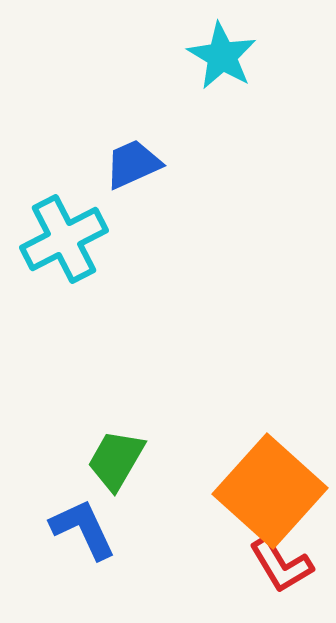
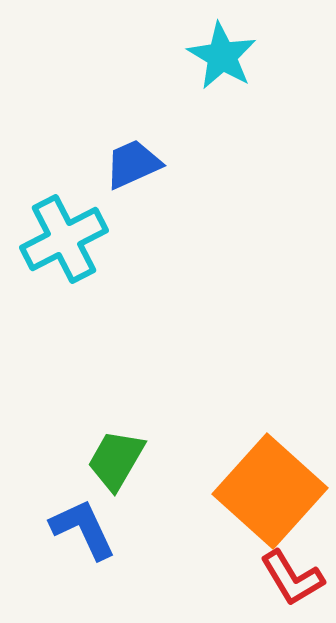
red L-shape: moved 11 px right, 13 px down
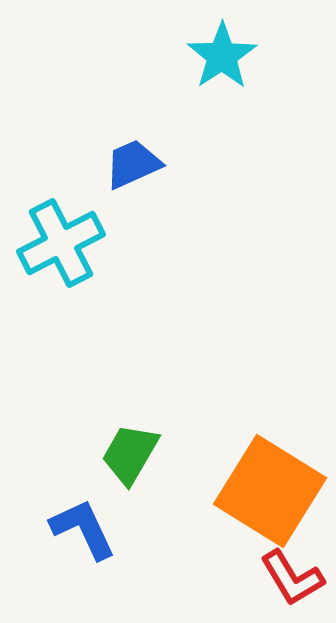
cyan star: rotated 8 degrees clockwise
cyan cross: moved 3 px left, 4 px down
green trapezoid: moved 14 px right, 6 px up
orange square: rotated 10 degrees counterclockwise
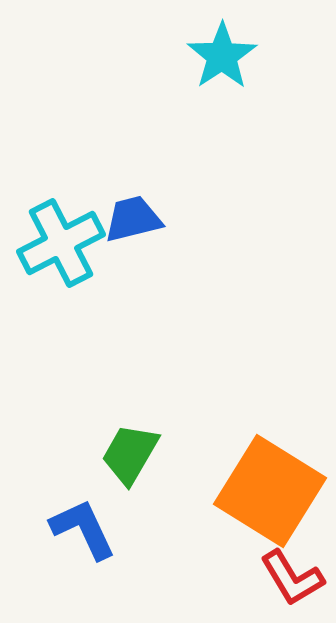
blue trapezoid: moved 55 px down; rotated 10 degrees clockwise
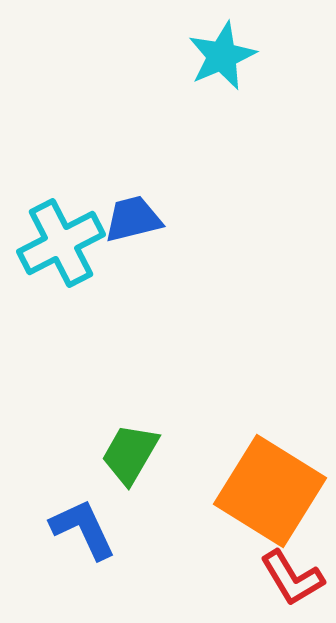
cyan star: rotated 10 degrees clockwise
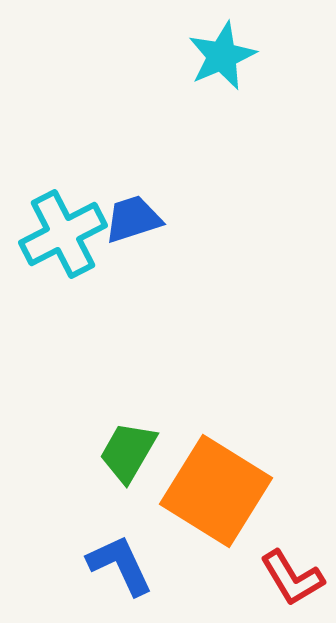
blue trapezoid: rotated 4 degrees counterclockwise
cyan cross: moved 2 px right, 9 px up
green trapezoid: moved 2 px left, 2 px up
orange square: moved 54 px left
blue L-shape: moved 37 px right, 36 px down
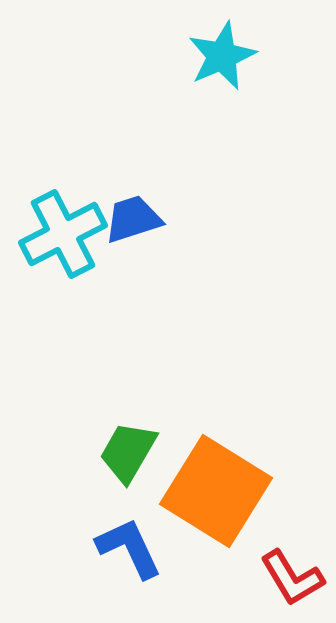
blue L-shape: moved 9 px right, 17 px up
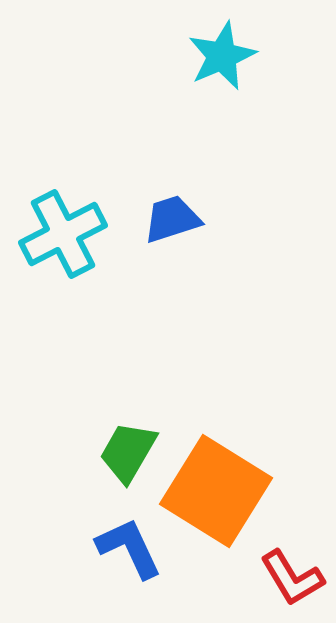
blue trapezoid: moved 39 px right
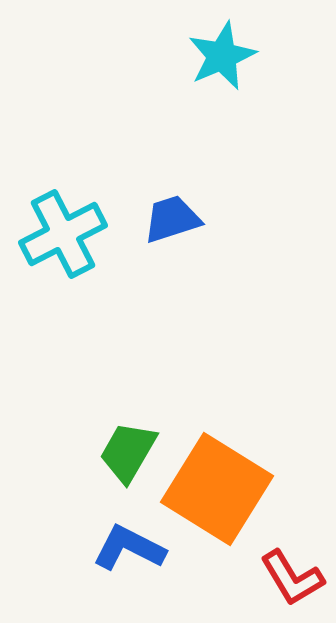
orange square: moved 1 px right, 2 px up
blue L-shape: rotated 38 degrees counterclockwise
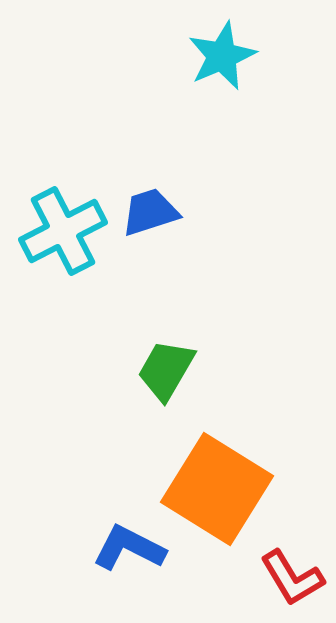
blue trapezoid: moved 22 px left, 7 px up
cyan cross: moved 3 px up
green trapezoid: moved 38 px right, 82 px up
